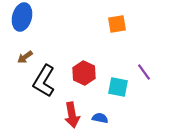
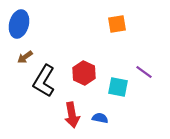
blue ellipse: moved 3 px left, 7 px down
purple line: rotated 18 degrees counterclockwise
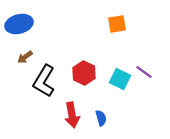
blue ellipse: rotated 60 degrees clockwise
cyan square: moved 2 px right, 8 px up; rotated 15 degrees clockwise
blue semicircle: moved 1 px right; rotated 63 degrees clockwise
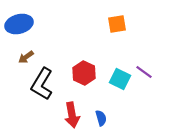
brown arrow: moved 1 px right
black L-shape: moved 2 px left, 3 px down
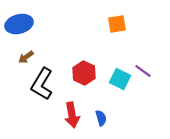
purple line: moved 1 px left, 1 px up
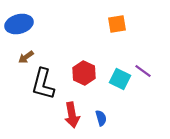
black L-shape: moved 1 px right; rotated 16 degrees counterclockwise
